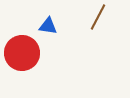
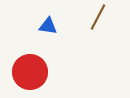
red circle: moved 8 px right, 19 px down
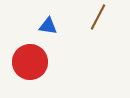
red circle: moved 10 px up
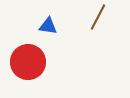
red circle: moved 2 px left
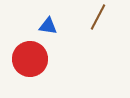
red circle: moved 2 px right, 3 px up
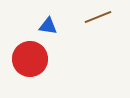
brown line: rotated 40 degrees clockwise
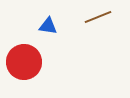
red circle: moved 6 px left, 3 px down
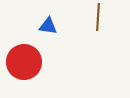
brown line: rotated 64 degrees counterclockwise
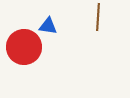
red circle: moved 15 px up
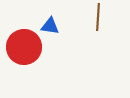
blue triangle: moved 2 px right
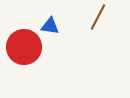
brown line: rotated 24 degrees clockwise
